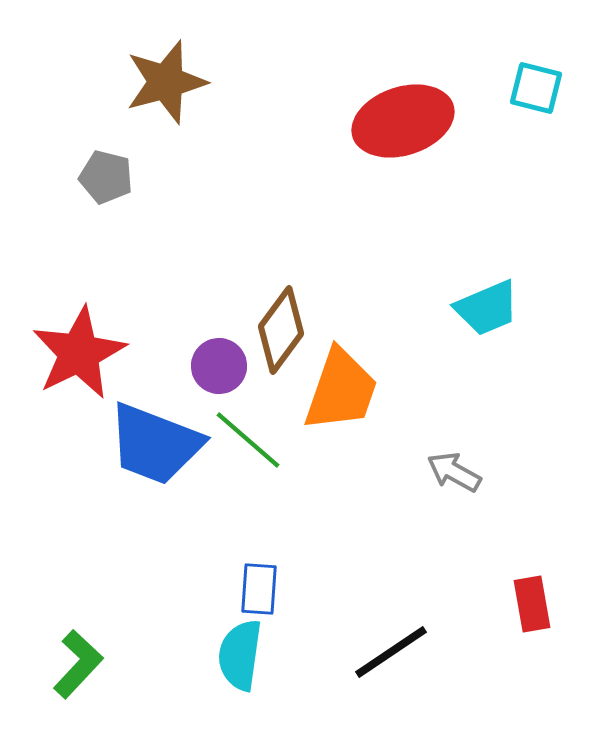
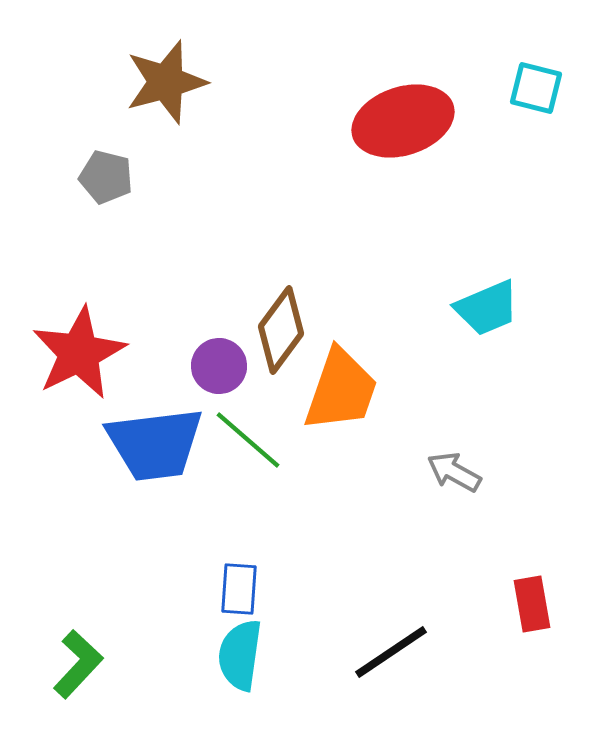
blue trapezoid: rotated 28 degrees counterclockwise
blue rectangle: moved 20 px left
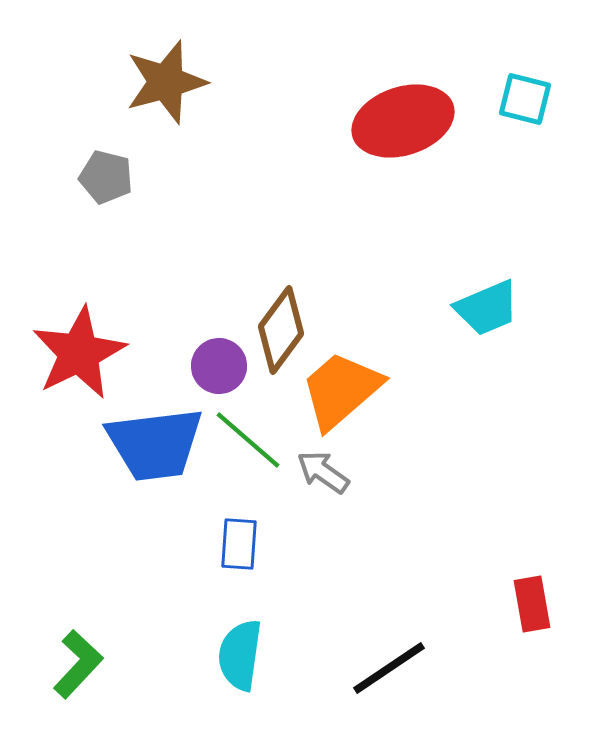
cyan square: moved 11 px left, 11 px down
orange trapezoid: rotated 150 degrees counterclockwise
gray arrow: moved 131 px left; rotated 6 degrees clockwise
blue rectangle: moved 45 px up
black line: moved 2 px left, 16 px down
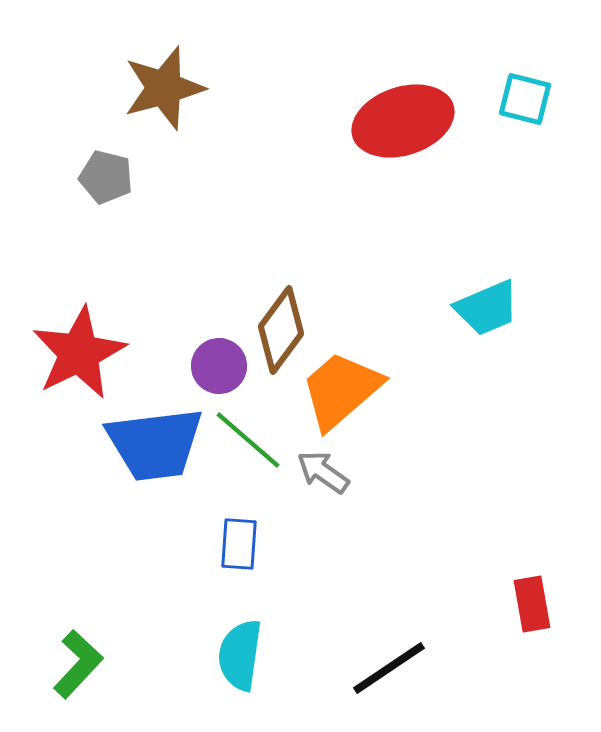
brown star: moved 2 px left, 6 px down
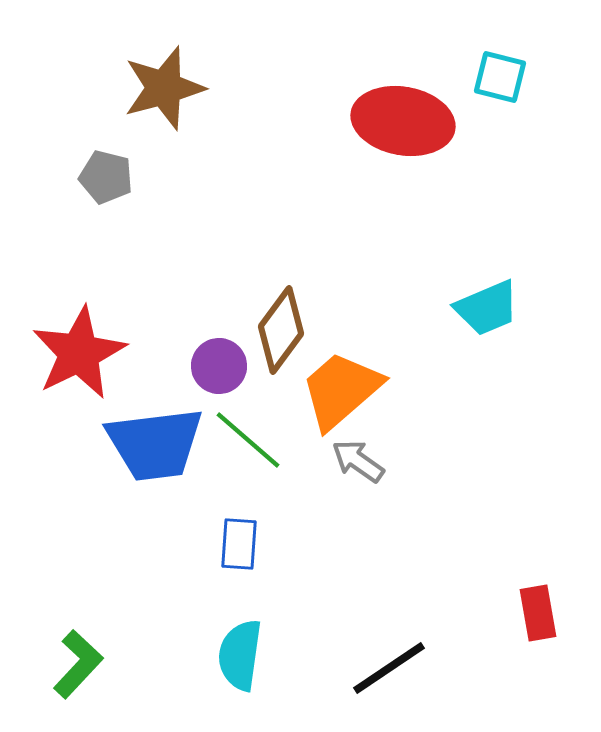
cyan square: moved 25 px left, 22 px up
red ellipse: rotated 28 degrees clockwise
gray arrow: moved 35 px right, 11 px up
red rectangle: moved 6 px right, 9 px down
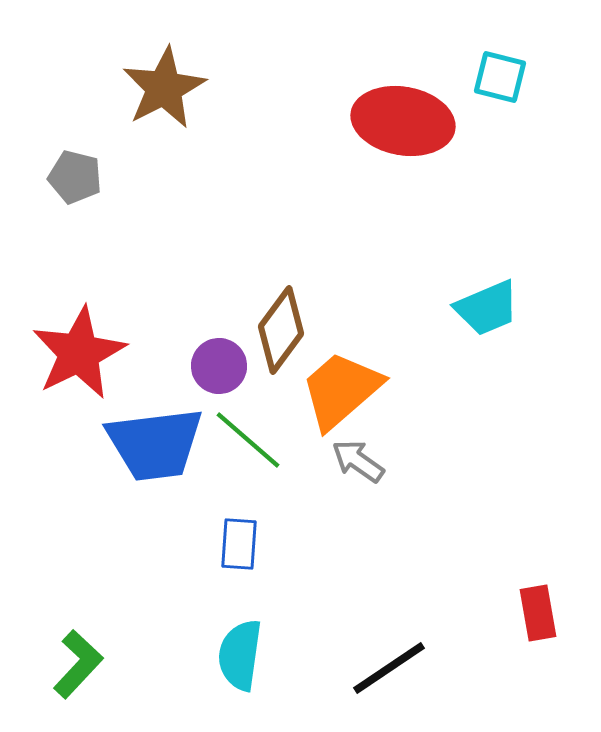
brown star: rotated 12 degrees counterclockwise
gray pentagon: moved 31 px left
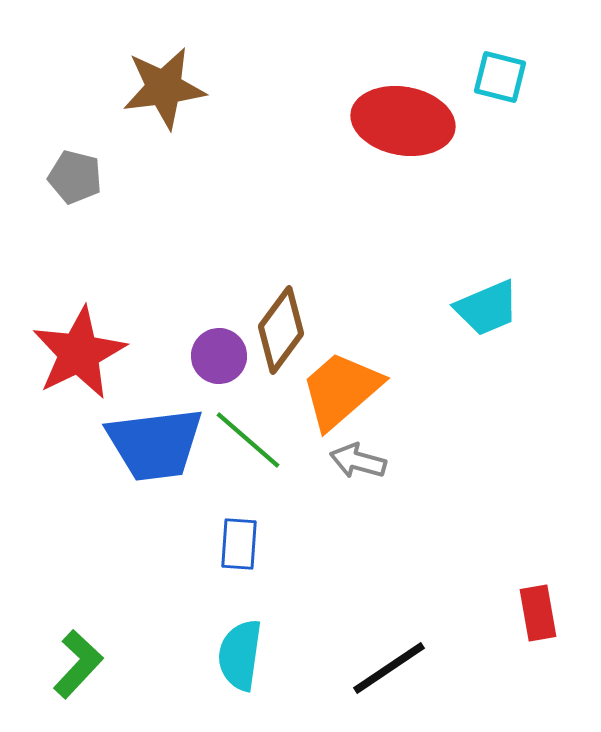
brown star: rotated 20 degrees clockwise
purple circle: moved 10 px up
gray arrow: rotated 20 degrees counterclockwise
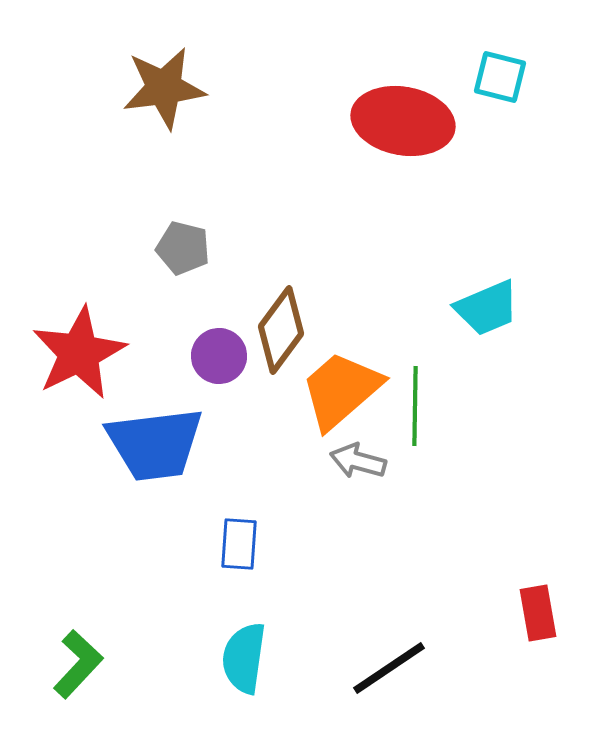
gray pentagon: moved 108 px right, 71 px down
green line: moved 167 px right, 34 px up; rotated 50 degrees clockwise
cyan semicircle: moved 4 px right, 3 px down
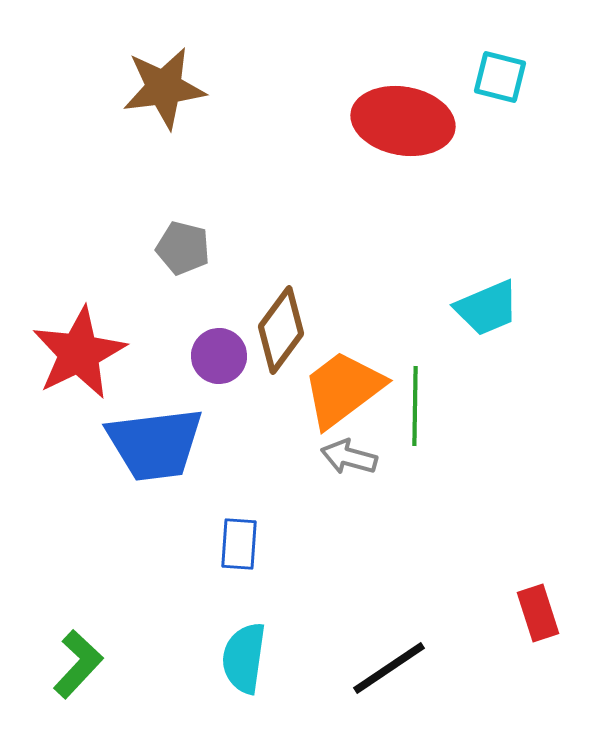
orange trapezoid: moved 2 px right, 1 px up; rotated 4 degrees clockwise
gray arrow: moved 9 px left, 4 px up
red rectangle: rotated 8 degrees counterclockwise
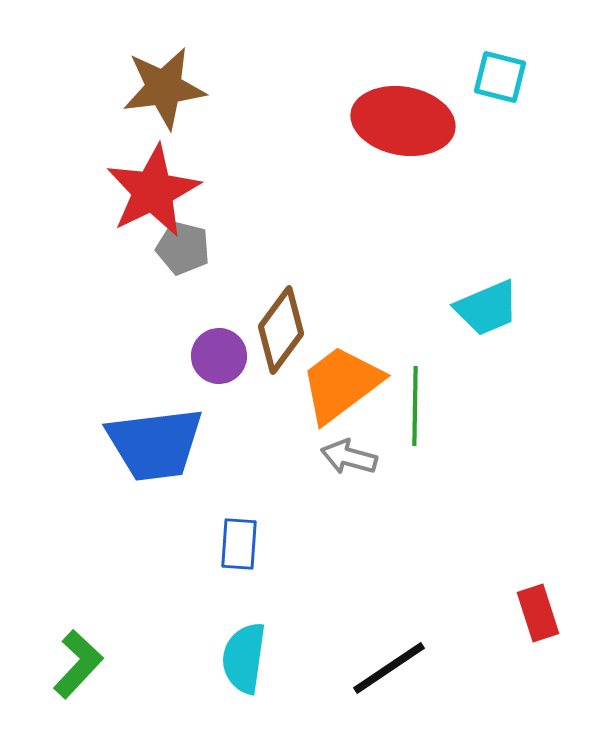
red star: moved 74 px right, 162 px up
orange trapezoid: moved 2 px left, 5 px up
